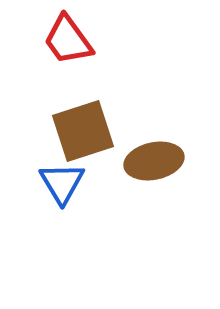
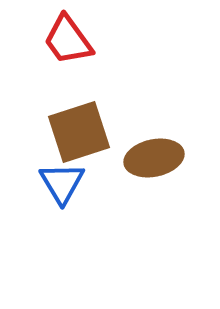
brown square: moved 4 px left, 1 px down
brown ellipse: moved 3 px up
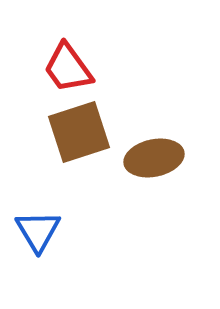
red trapezoid: moved 28 px down
blue triangle: moved 24 px left, 48 px down
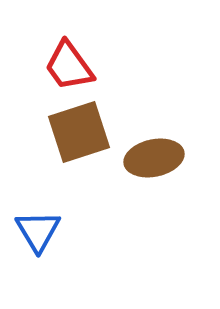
red trapezoid: moved 1 px right, 2 px up
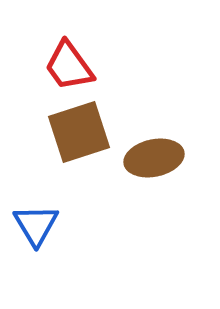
blue triangle: moved 2 px left, 6 px up
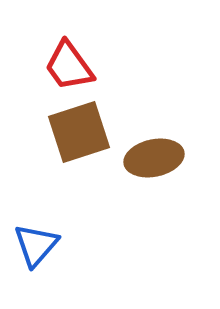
blue triangle: moved 20 px down; rotated 12 degrees clockwise
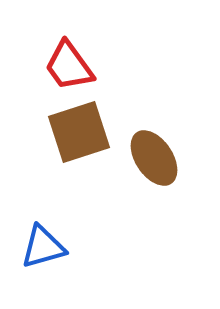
brown ellipse: rotated 68 degrees clockwise
blue triangle: moved 7 px right, 2 px down; rotated 33 degrees clockwise
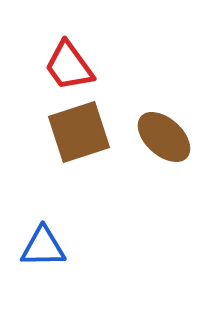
brown ellipse: moved 10 px right, 21 px up; rotated 14 degrees counterclockwise
blue triangle: rotated 15 degrees clockwise
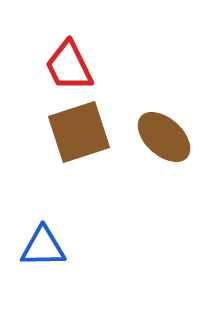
red trapezoid: rotated 10 degrees clockwise
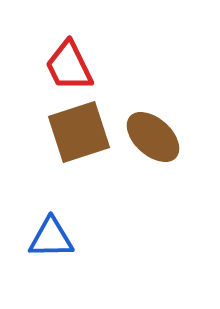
brown ellipse: moved 11 px left
blue triangle: moved 8 px right, 9 px up
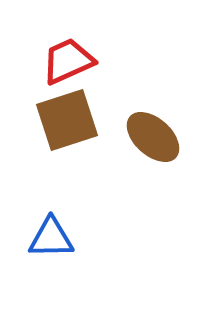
red trapezoid: moved 1 px left, 5 px up; rotated 92 degrees clockwise
brown square: moved 12 px left, 12 px up
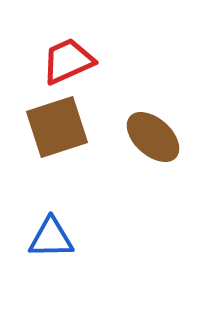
brown square: moved 10 px left, 7 px down
